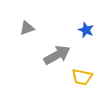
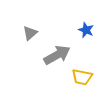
gray triangle: moved 3 px right, 5 px down; rotated 21 degrees counterclockwise
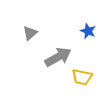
blue star: moved 2 px right, 1 px down
gray arrow: moved 1 px right, 2 px down
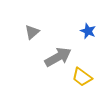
gray triangle: moved 2 px right, 1 px up
yellow trapezoid: rotated 25 degrees clockwise
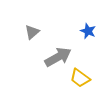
yellow trapezoid: moved 2 px left, 1 px down
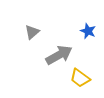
gray arrow: moved 1 px right, 2 px up
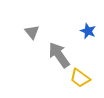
gray triangle: rotated 28 degrees counterclockwise
gray arrow: rotated 96 degrees counterclockwise
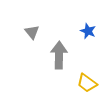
gray arrow: rotated 36 degrees clockwise
yellow trapezoid: moved 7 px right, 5 px down
